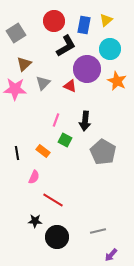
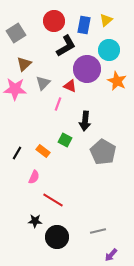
cyan circle: moved 1 px left, 1 px down
pink line: moved 2 px right, 16 px up
black line: rotated 40 degrees clockwise
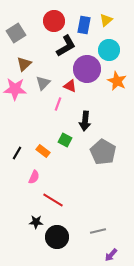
black star: moved 1 px right, 1 px down
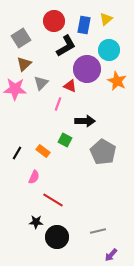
yellow triangle: moved 1 px up
gray square: moved 5 px right, 5 px down
gray triangle: moved 2 px left
black arrow: rotated 96 degrees counterclockwise
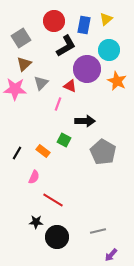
green square: moved 1 px left
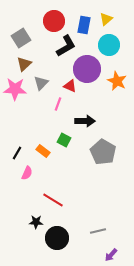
cyan circle: moved 5 px up
pink semicircle: moved 7 px left, 4 px up
black circle: moved 1 px down
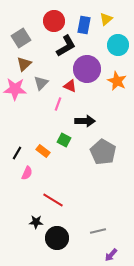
cyan circle: moved 9 px right
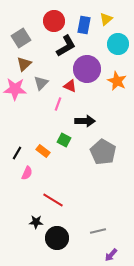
cyan circle: moved 1 px up
